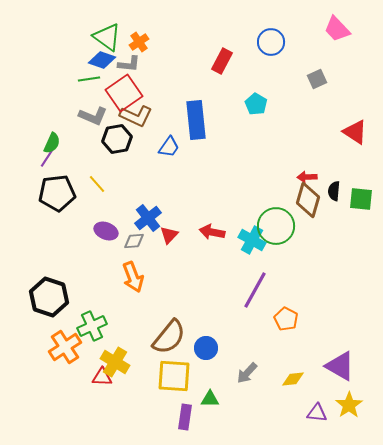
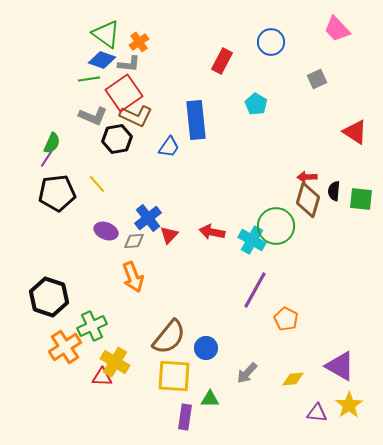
green triangle at (107, 37): moved 1 px left, 3 px up
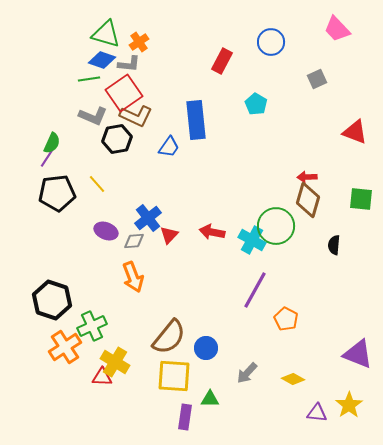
green triangle at (106, 34): rotated 20 degrees counterclockwise
red triangle at (355, 132): rotated 12 degrees counterclockwise
black semicircle at (334, 191): moved 54 px down
black hexagon at (49, 297): moved 3 px right, 3 px down
purple triangle at (340, 366): moved 18 px right, 12 px up; rotated 8 degrees counterclockwise
yellow diamond at (293, 379): rotated 35 degrees clockwise
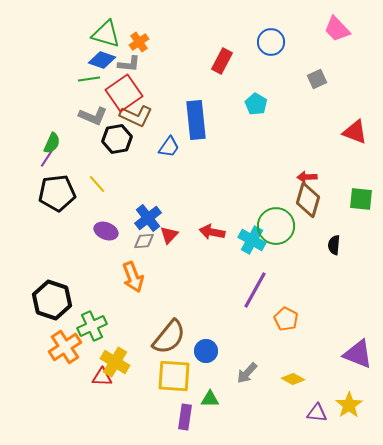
gray diamond at (134, 241): moved 10 px right
blue circle at (206, 348): moved 3 px down
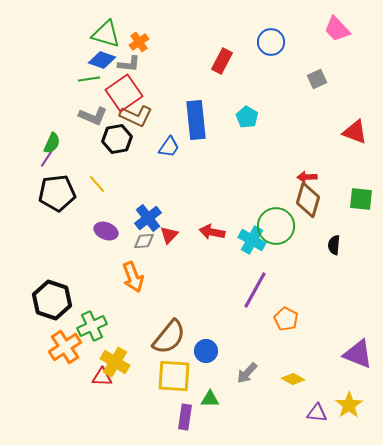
cyan pentagon at (256, 104): moved 9 px left, 13 px down
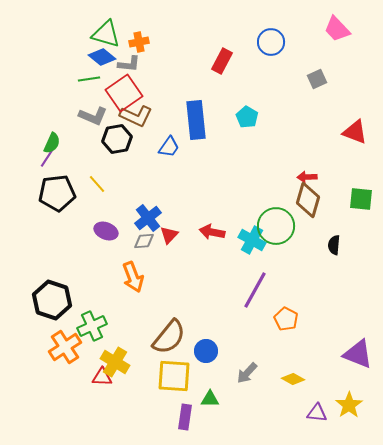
orange cross at (139, 42): rotated 24 degrees clockwise
blue diamond at (102, 60): moved 3 px up; rotated 20 degrees clockwise
